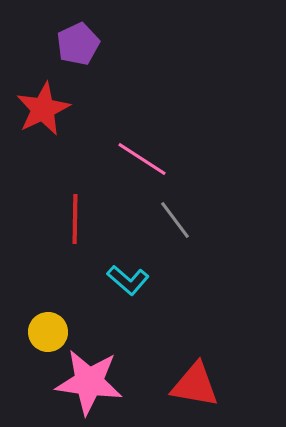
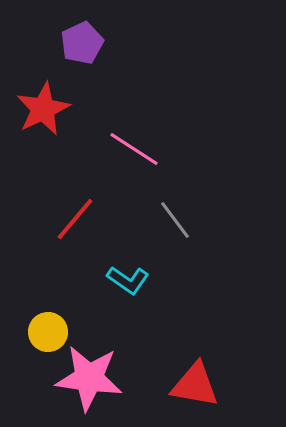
purple pentagon: moved 4 px right, 1 px up
pink line: moved 8 px left, 10 px up
red line: rotated 39 degrees clockwise
cyan L-shape: rotated 6 degrees counterclockwise
pink star: moved 4 px up
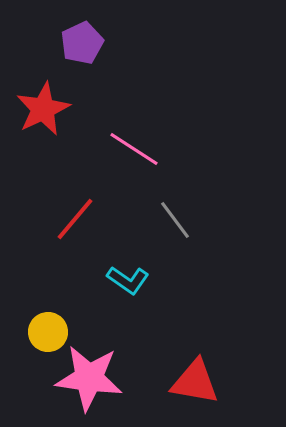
red triangle: moved 3 px up
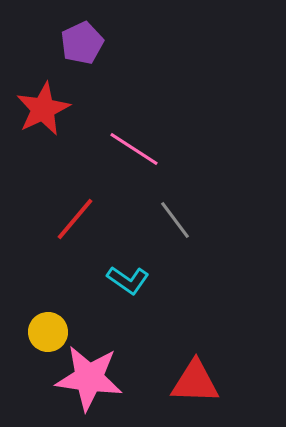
red triangle: rotated 8 degrees counterclockwise
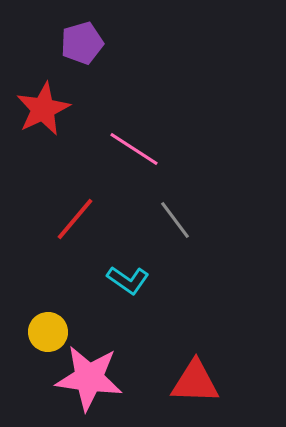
purple pentagon: rotated 9 degrees clockwise
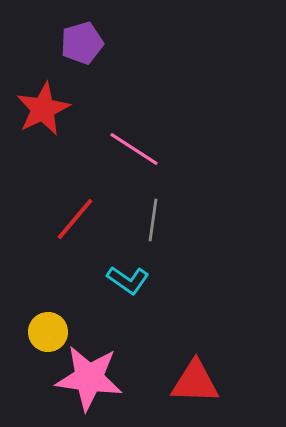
gray line: moved 22 px left; rotated 45 degrees clockwise
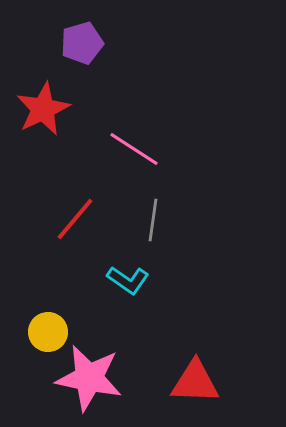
pink star: rotated 4 degrees clockwise
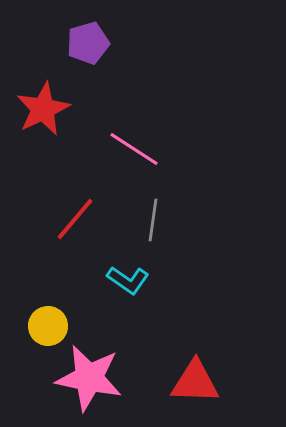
purple pentagon: moved 6 px right
yellow circle: moved 6 px up
